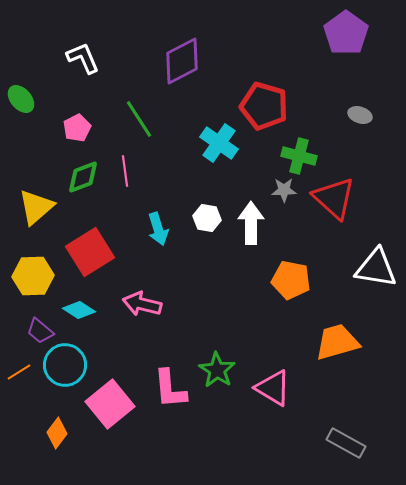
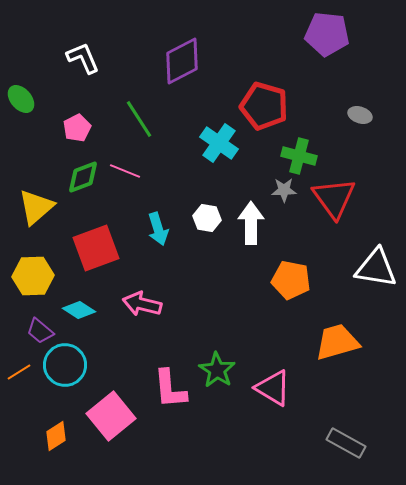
purple pentagon: moved 19 px left, 1 px down; rotated 30 degrees counterclockwise
pink line: rotated 60 degrees counterclockwise
red triangle: rotated 12 degrees clockwise
red square: moved 6 px right, 4 px up; rotated 12 degrees clockwise
pink square: moved 1 px right, 12 px down
orange diamond: moved 1 px left, 3 px down; rotated 20 degrees clockwise
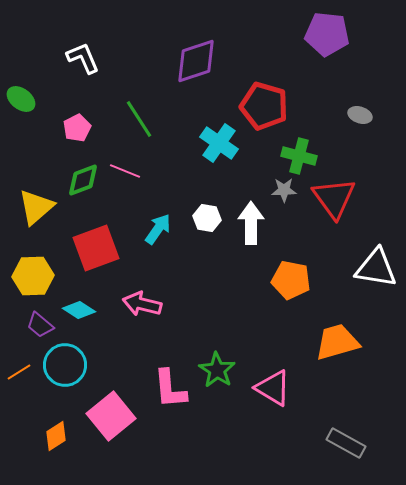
purple diamond: moved 14 px right; rotated 9 degrees clockwise
green ellipse: rotated 12 degrees counterclockwise
green diamond: moved 3 px down
cyan arrow: rotated 128 degrees counterclockwise
purple trapezoid: moved 6 px up
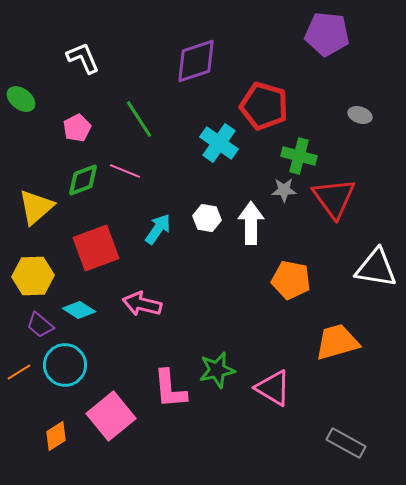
green star: rotated 27 degrees clockwise
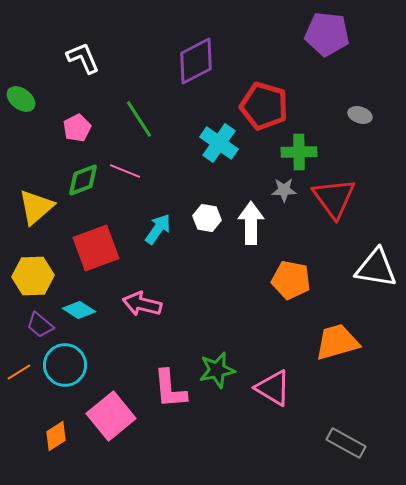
purple diamond: rotated 9 degrees counterclockwise
green cross: moved 4 px up; rotated 16 degrees counterclockwise
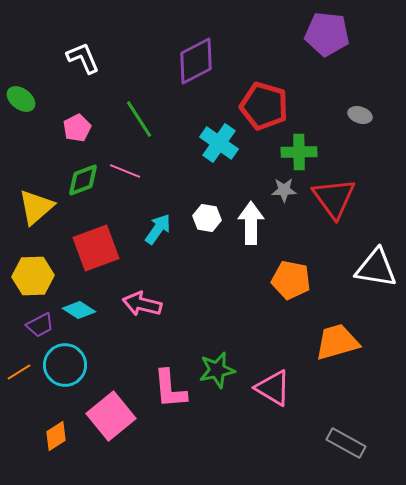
purple trapezoid: rotated 68 degrees counterclockwise
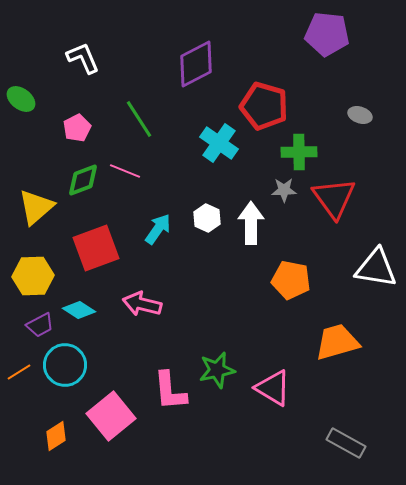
purple diamond: moved 3 px down
white hexagon: rotated 16 degrees clockwise
pink L-shape: moved 2 px down
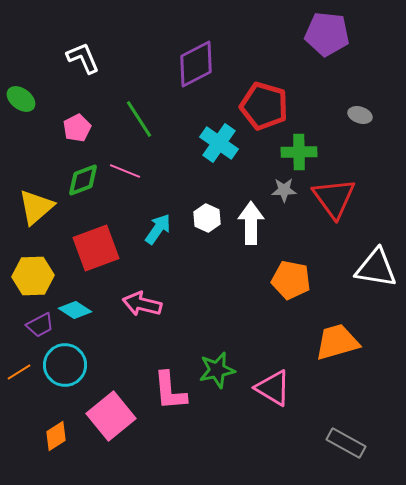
cyan diamond: moved 4 px left
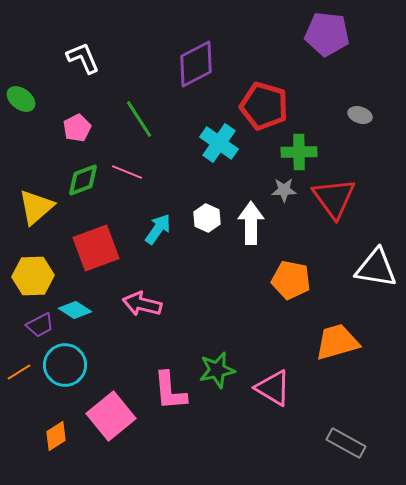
pink line: moved 2 px right, 1 px down
